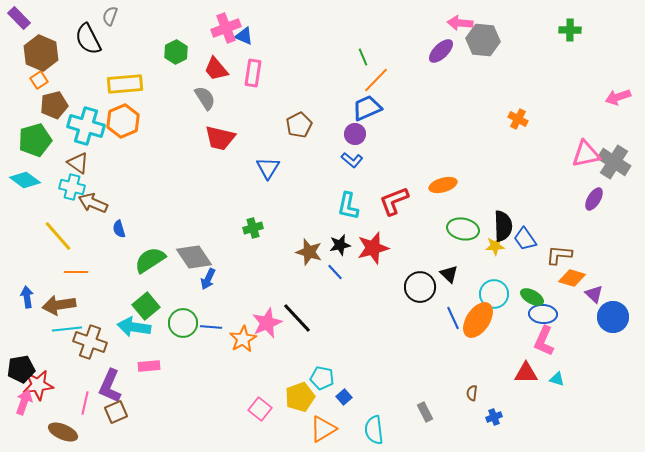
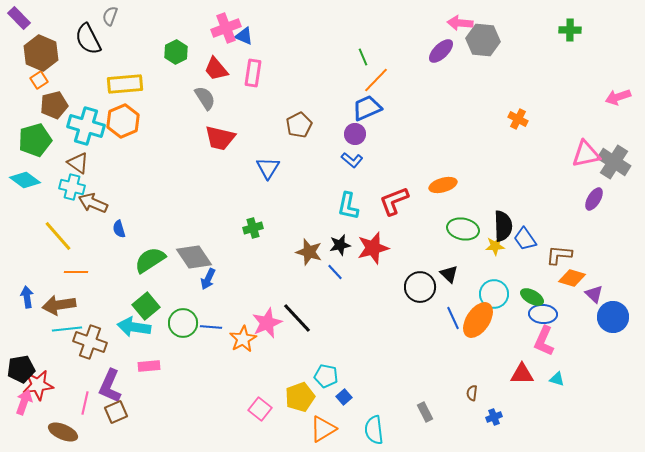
red triangle at (526, 373): moved 4 px left, 1 px down
cyan pentagon at (322, 378): moved 4 px right, 2 px up
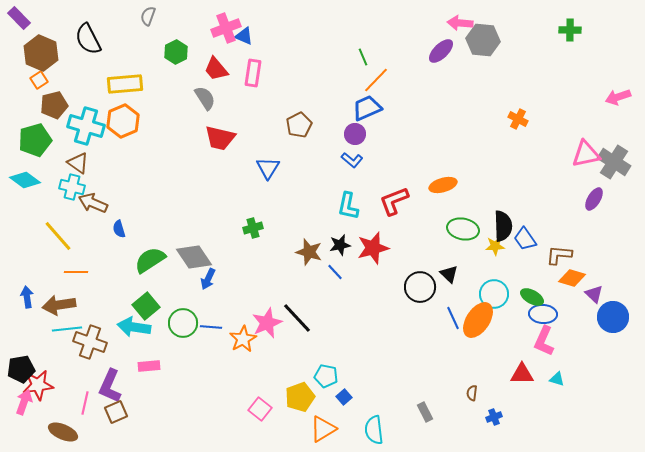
gray semicircle at (110, 16): moved 38 px right
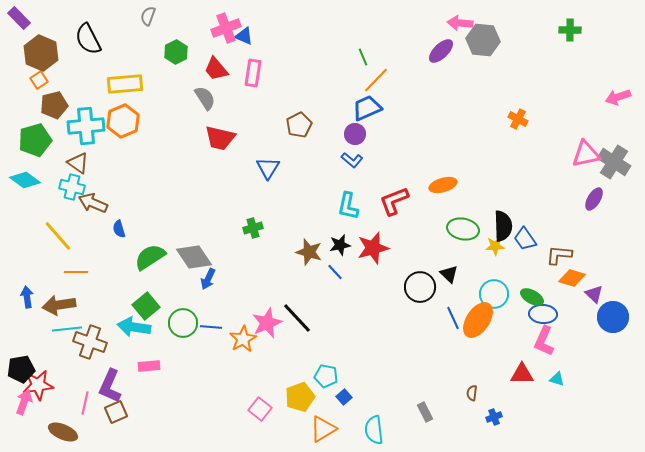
cyan cross at (86, 126): rotated 21 degrees counterclockwise
green semicircle at (150, 260): moved 3 px up
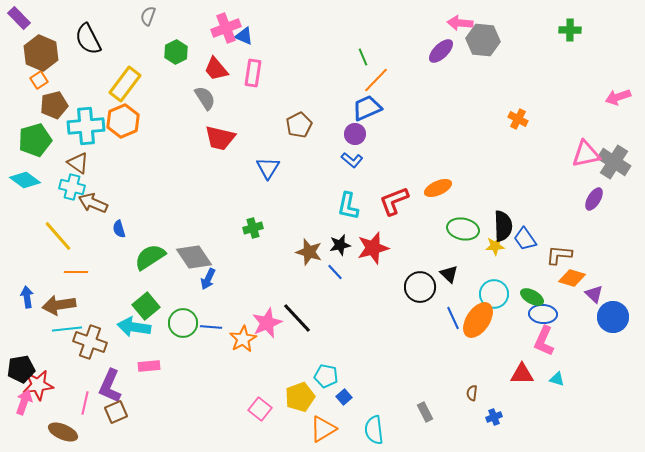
yellow rectangle at (125, 84): rotated 48 degrees counterclockwise
orange ellipse at (443, 185): moved 5 px left, 3 px down; rotated 8 degrees counterclockwise
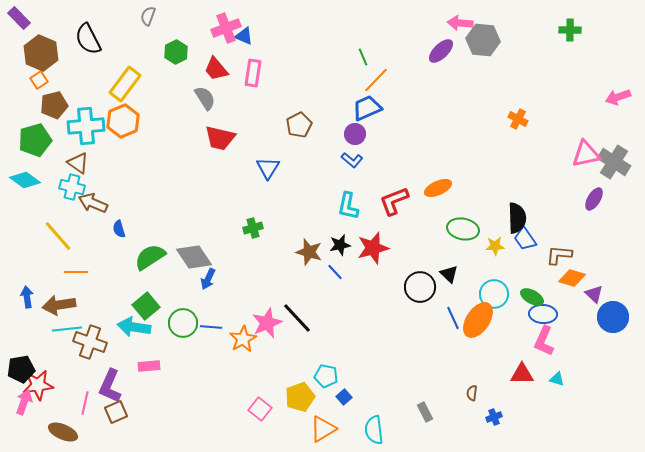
black semicircle at (503, 226): moved 14 px right, 8 px up
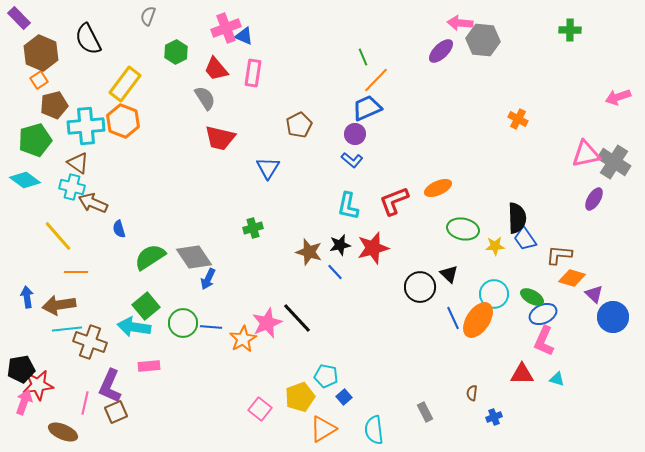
orange hexagon at (123, 121): rotated 16 degrees counterclockwise
blue ellipse at (543, 314): rotated 28 degrees counterclockwise
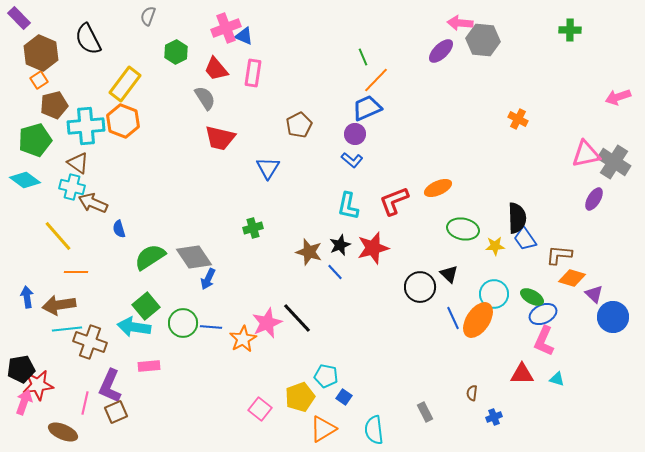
black star at (340, 245): rotated 10 degrees counterclockwise
blue square at (344, 397): rotated 14 degrees counterclockwise
